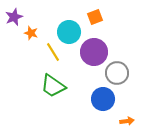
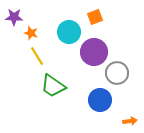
purple star: rotated 24 degrees clockwise
yellow line: moved 16 px left, 4 px down
blue circle: moved 3 px left, 1 px down
orange arrow: moved 3 px right
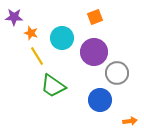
cyan circle: moved 7 px left, 6 px down
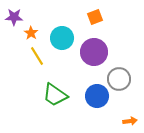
orange star: rotated 16 degrees clockwise
gray circle: moved 2 px right, 6 px down
green trapezoid: moved 2 px right, 9 px down
blue circle: moved 3 px left, 4 px up
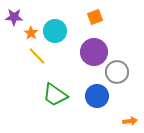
cyan circle: moved 7 px left, 7 px up
yellow line: rotated 12 degrees counterclockwise
gray circle: moved 2 px left, 7 px up
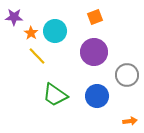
gray circle: moved 10 px right, 3 px down
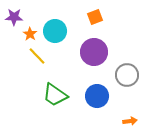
orange star: moved 1 px left, 1 px down
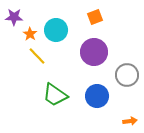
cyan circle: moved 1 px right, 1 px up
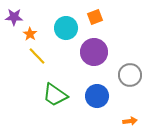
cyan circle: moved 10 px right, 2 px up
gray circle: moved 3 px right
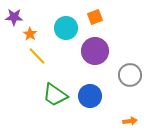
purple circle: moved 1 px right, 1 px up
blue circle: moved 7 px left
